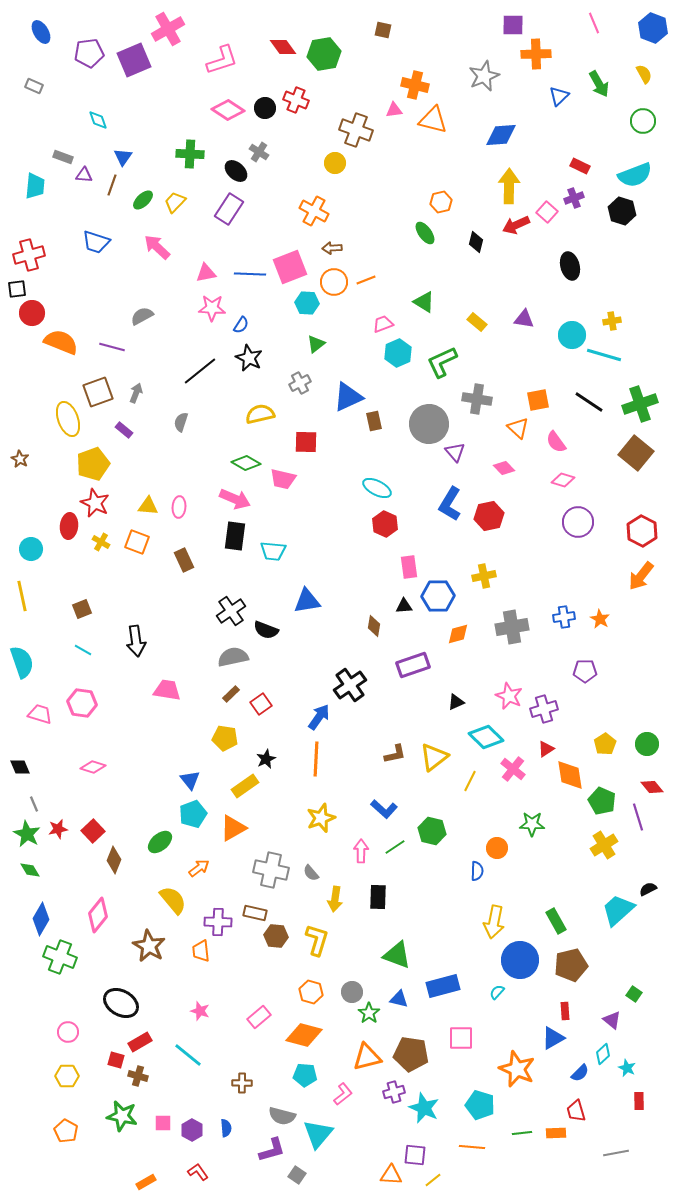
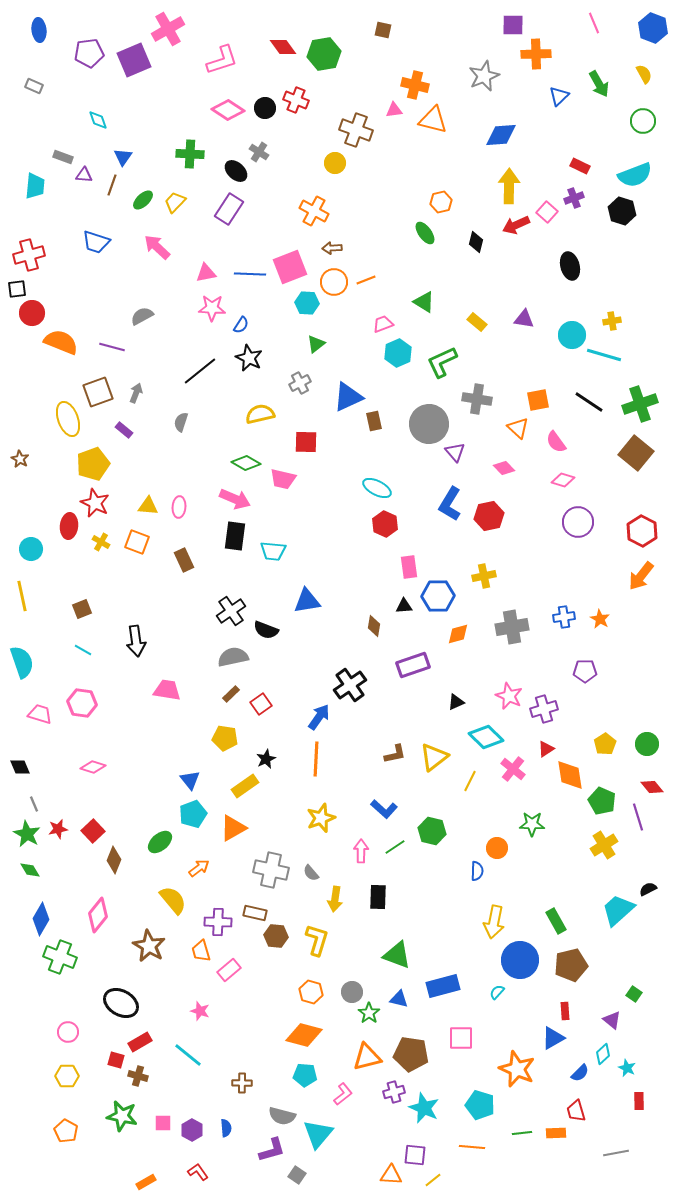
blue ellipse at (41, 32): moved 2 px left, 2 px up; rotated 25 degrees clockwise
orange trapezoid at (201, 951): rotated 10 degrees counterclockwise
pink rectangle at (259, 1017): moved 30 px left, 47 px up
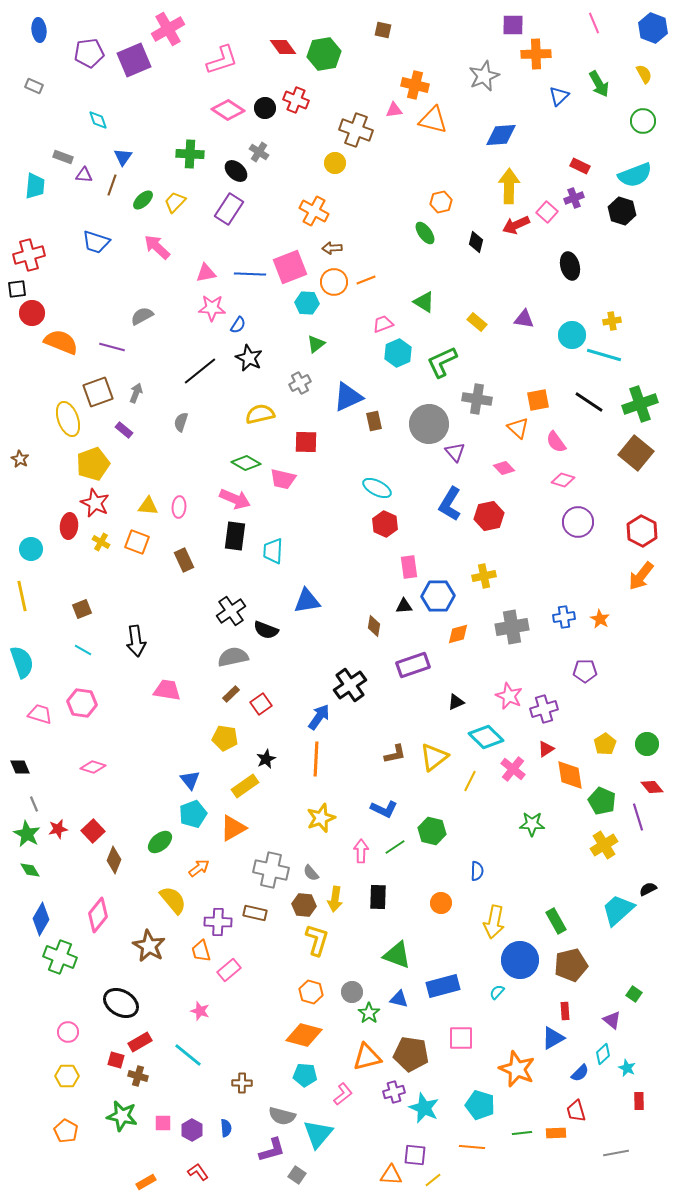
blue semicircle at (241, 325): moved 3 px left
cyan trapezoid at (273, 551): rotated 88 degrees clockwise
blue L-shape at (384, 809): rotated 16 degrees counterclockwise
orange circle at (497, 848): moved 56 px left, 55 px down
brown hexagon at (276, 936): moved 28 px right, 31 px up
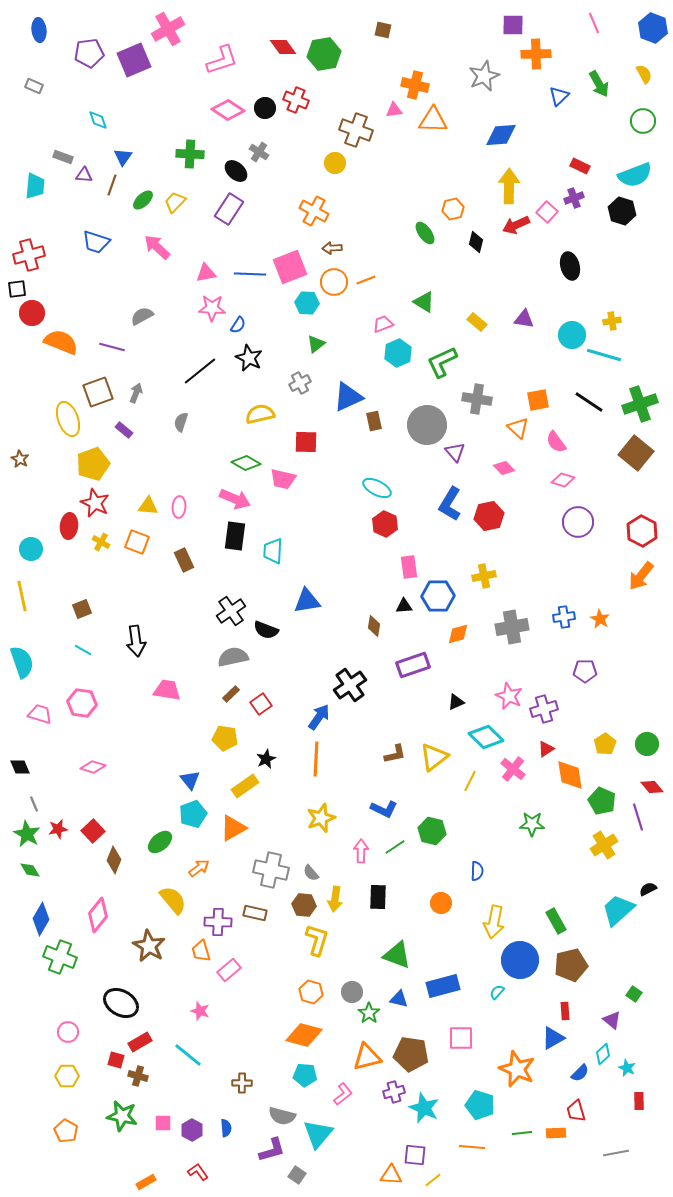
orange triangle at (433, 120): rotated 12 degrees counterclockwise
orange hexagon at (441, 202): moved 12 px right, 7 px down
gray circle at (429, 424): moved 2 px left, 1 px down
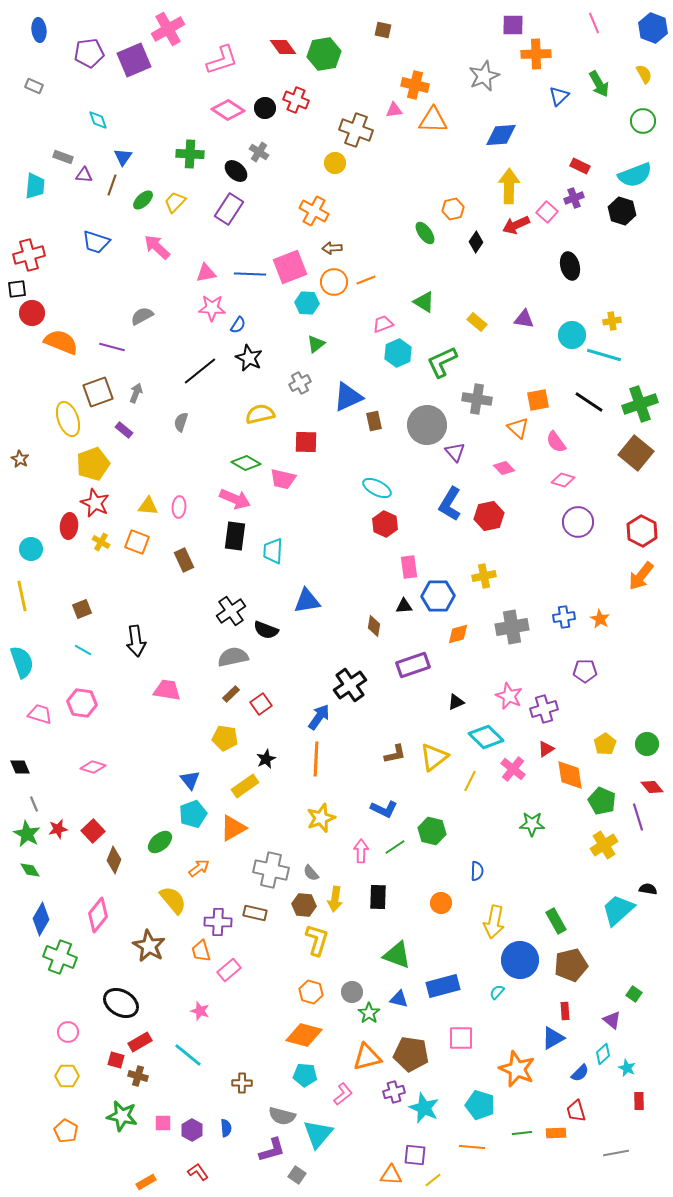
black diamond at (476, 242): rotated 20 degrees clockwise
black semicircle at (648, 889): rotated 36 degrees clockwise
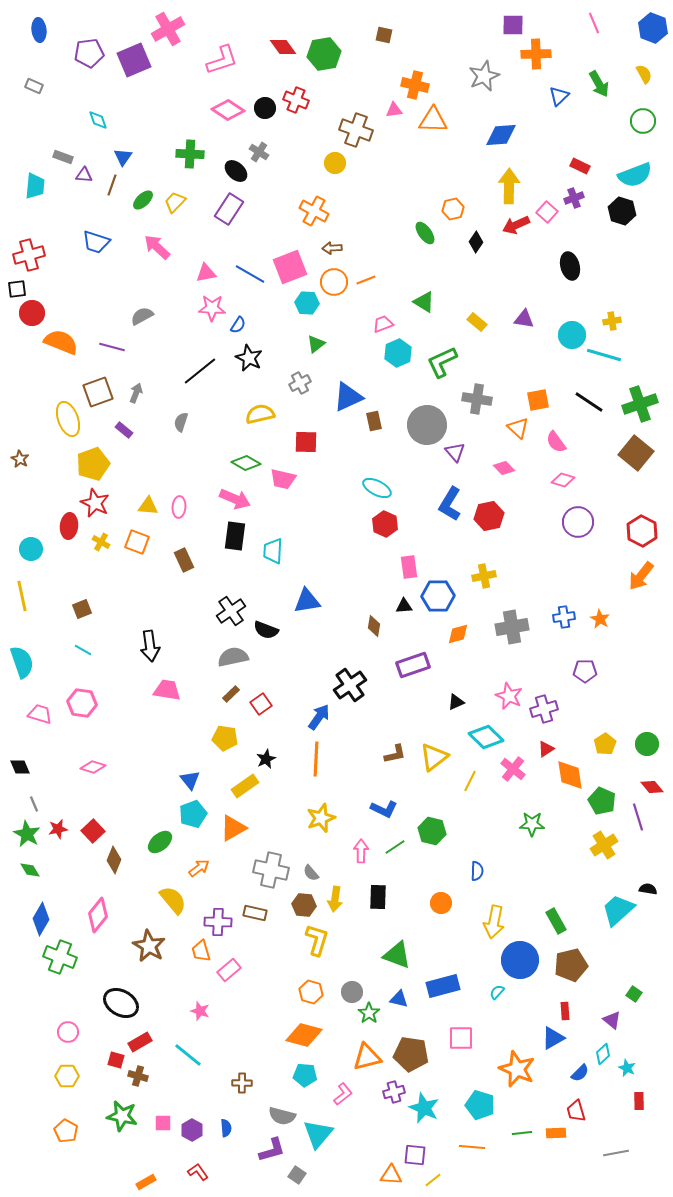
brown square at (383, 30): moved 1 px right, 5 px down
blue line at (250, 274): rotated 28 degrees clockwise
black arrow at (136, 641): moved 14 px right, 5 px down
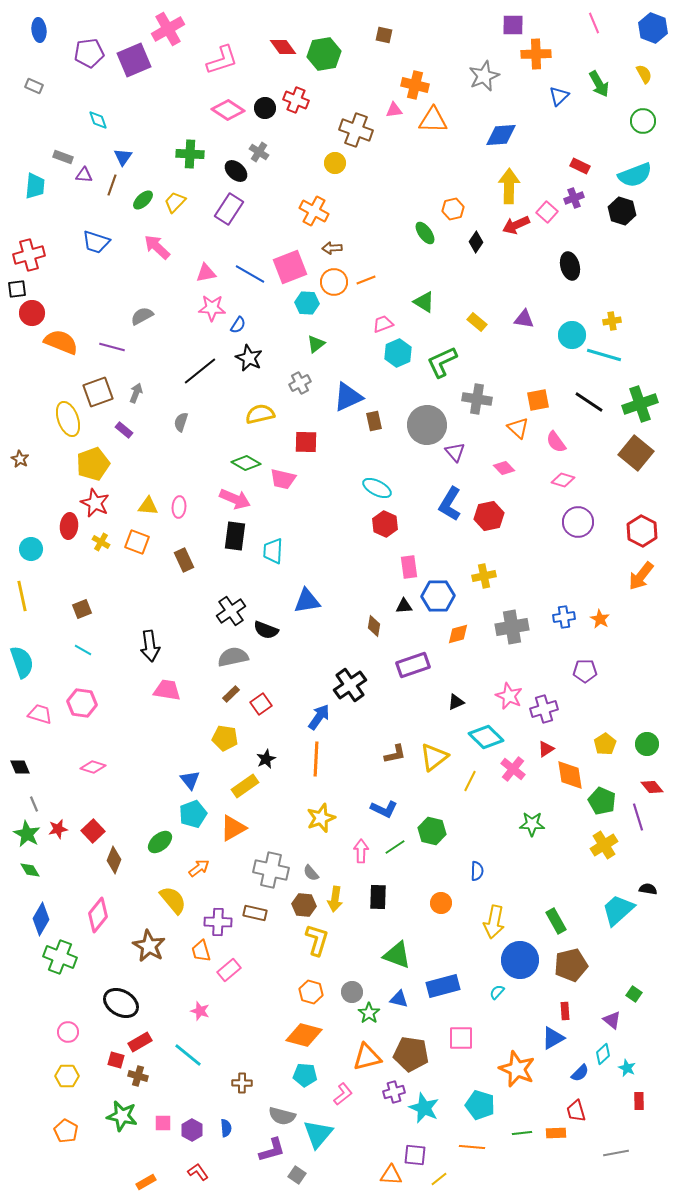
yellow line at (433, 1180): moved 6 px right, 1 px up
